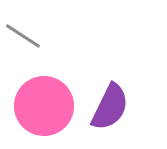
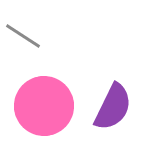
purple semicircle: moved 3 px right
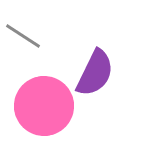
purple semicircle: moved 18 px left, 34 px up
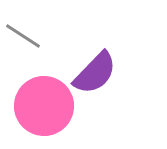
purple semicircle: rotated 18 degrees clockwise
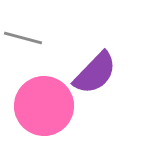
gray line: moved 2 px down; rotated 18 degrees counterclockwise
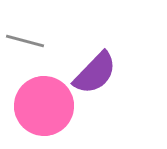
gray line: moved 2 px right, 3 px down
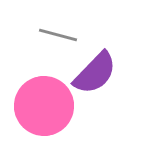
gray line: moved 33 px right, 6 px up
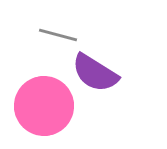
purple semicircle: rotated 78 degrees clockwise
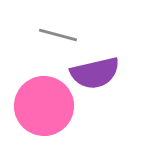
purple semicircle: rotated 45 degrees counterclockwise
